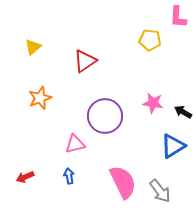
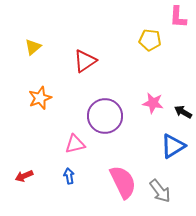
red arrow: moved 1 px left, 1 px up
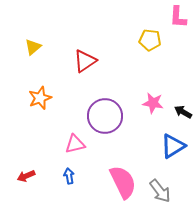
red arrow: moved 2 px right
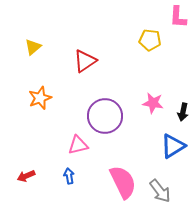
black arrow: rotated 108 degrees counterclockwise
pink triangle: moved 3 px right, 1 px down
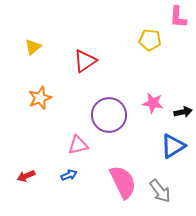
black arrow: rotated 114 degrees counterclockwise
purple circle: moved 4 px right, 1 px up
blue arrow: moved 1 px up; rotated 77 degrees clockwise
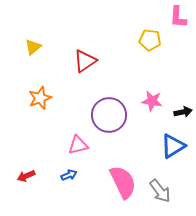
pink star: moved 1 px left, 2 px up
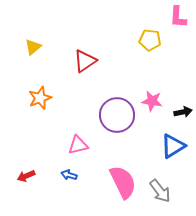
purple circle: moved 8 px right
blue arrow: rotated 140 degrees counterclockwise
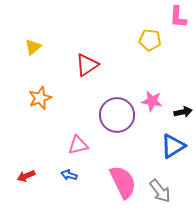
red triangle: moved 2 px right, 4 px down
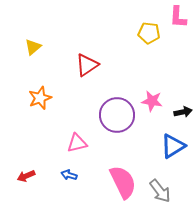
yellow pentagon: moved 1 px left, 7 px up
pink triangle: moved 1 px left, 2 px up
